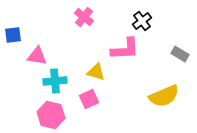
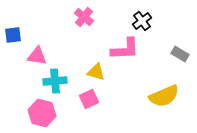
pink hexagon: moved 9 px left, 2 px up
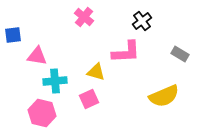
pink L-shape: moved 1 px right, 3 px down
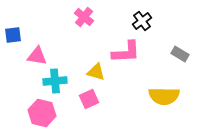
yellow semicircle: rotated 24 degrees clockwise
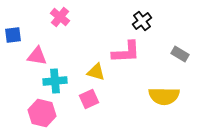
pink cross: moved 24 px left
